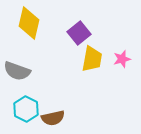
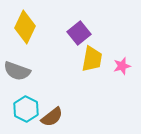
yellow diamond: moved 4 px left, 4 px down; rotated 12 degrees clockwise
pink star: moved 7 px down
brown semicircle: moved 1 px left, 1 px up; rotated 25 degrees counterclockwise
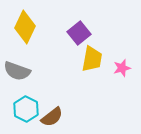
pink star: moved 2 px down
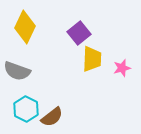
yellow trapezoid: rotated 8 degrees counterclockwise
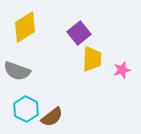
yellow diamond: rotated 32 degrees clockwise
pink star: moved 2 px down
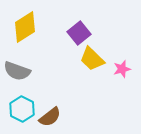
yellow trapezoid: rotated 132 degrees clockwise
pink star: moved 1 px up
cyan hexagon: moved 4 px left
brown semicircle: moved 2 px left
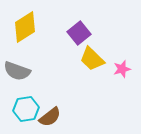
cyan hexagon: moved 4 px right; rotated 25 degrees clockwise
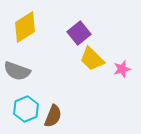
cyan hexagon: rotated 15 degrees counterclockwise
brown semicircle: moved 3 px right, 1 px up; rotated 30 degrees counterclockwise
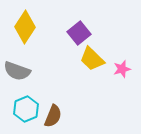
yellow diamond: rotated 24 degrees counterclockwise
